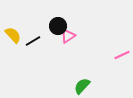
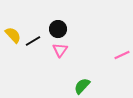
black circle: moved 3 px down
pink triangle: moved 8 px left, 14 px down; rotated 21 degrees counterclockwise
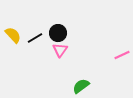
black circle: moved 4 px down
black line: moved 2 px right, 3 px up
green semicircle: moved 1 px left; rotated 12 degrees clockwise
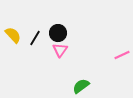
black line: rotated 28 degrees counterclockwise
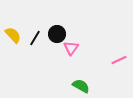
black circle: moved 1 px left, 1 px down
pink triangle: moved 11 px right, 2 px up
pink line: moved 3 px left, 5 px down
green semicircle: rotated 66 degrees clockwise
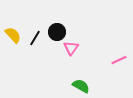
black circle: moved 2 px up
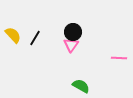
black circle: moved 16 px right
pink triangle: moved 3 px up
pink line: moved 2 px up; rotated 28 degrees clockwise
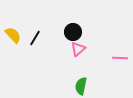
pink triangle: moved 7 px right, 4 px down; rotated 14 degrees clockwise
pink line: moved 1 px right
green semicircle: rotated 108 degrees counterclockwise
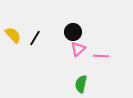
pink line: moved 19 px left, 2 px up
green semicircle: moved 2 px up
